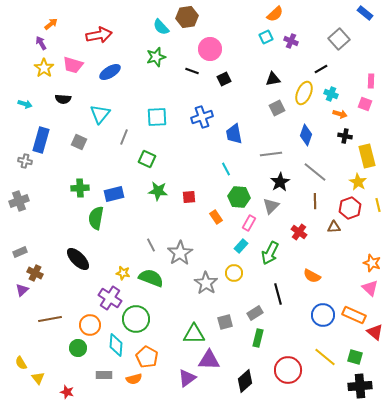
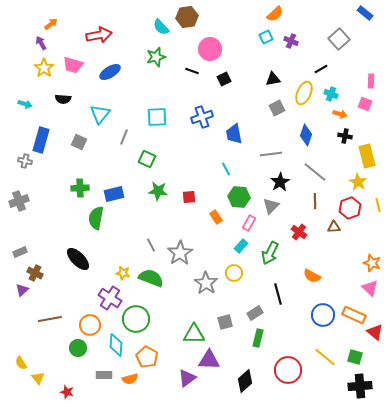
orange semicircle at (134, 379): moved 4 px left
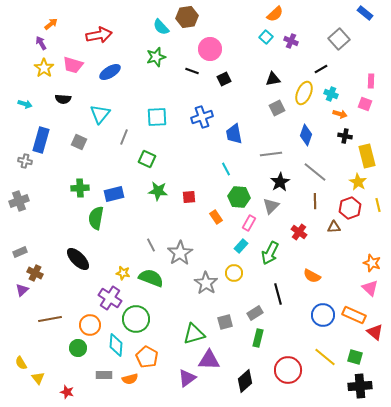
cyan square at (266, 37): rotated 24 degrees counterclockwise
green triangle at (194, 334): rotated 15 degrees counterclockwise
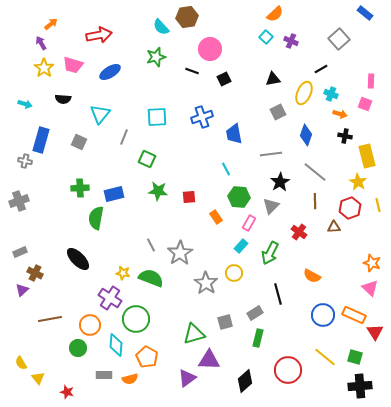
gray square at (277, 108): moved 1 px right, 4 px down
red triangle at (375, 332): rotated 18 degrees clockwise
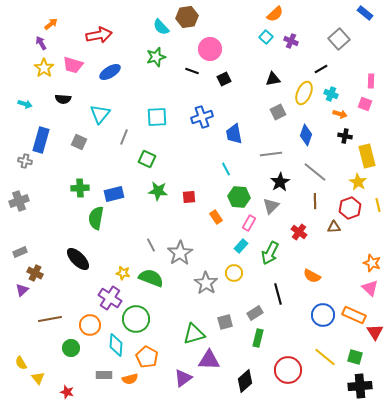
green circle at (78, 348): moved 7 px left
purple triangle at (187, 378): moved 4 px left
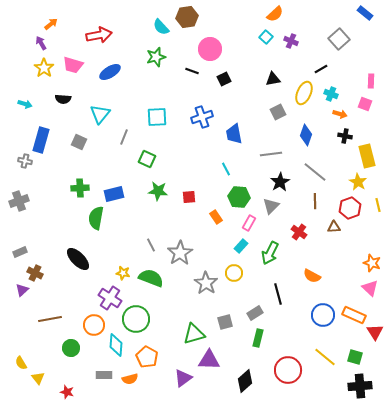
orange circle at (90, 325): moved 4 px right
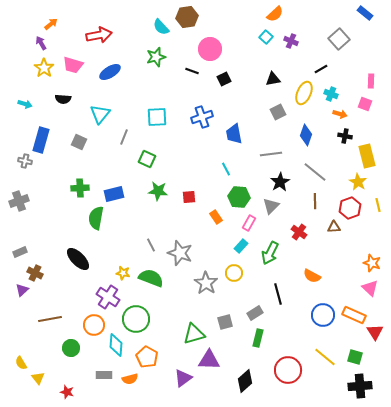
gray star at (180, 253): rotated 20 degrees counterclockwise
purple cross at (110, 298): moved 2 px left, 1 px up
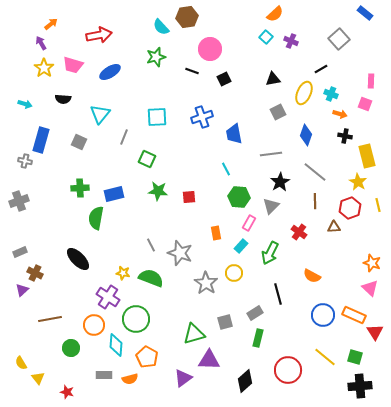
orange rectangle at (216, 217): moved 16 px down; rotated 24 degrees clockwise
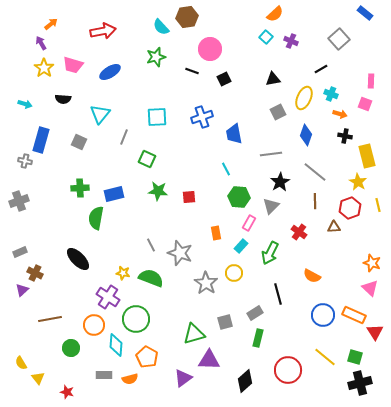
red arrow at (99, 35): moved 4 px right, 4 px up
yellow ellipse at (304, 93): moved 5 px down
black cross at (360, 386): moved 3 px up; rotated 10 degrees counterclockwise
